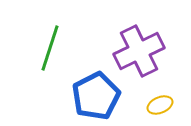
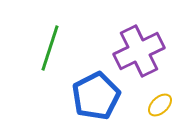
yellow ellipse: rotated 20 degrees counterclockwise
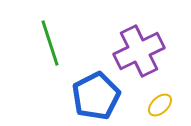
green line: moved 5 px up; rotated 36 degrees counterclockwise
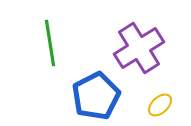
green line: rotated 9 degrees clockwise
purple cross: moved 3 px up; rotated 6 degrees counterclockwise
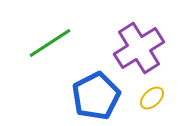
green line: rotated 66 degrees clockwise
yellow ellipse: moved 8 px left, 7 px up
